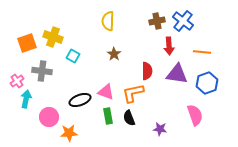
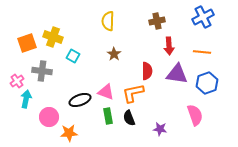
blue cross: moved 20 px right, 4 px up; rotated 25 degrees clockwise
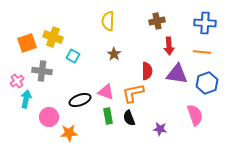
blue cross: moved 2 px right, 6 px down; rotated 30 degrees clockwise
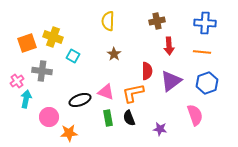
purple triangle: moved 6 px left, 7 px down; rotated 45 degrees counterclockwise
green rectangle: moved 2 px down
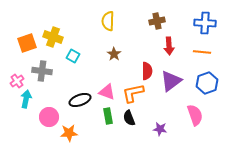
pink triangle: moved 1 px right
green rectangle: moved 2 px up
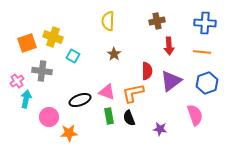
green rectangle: moved 1 px right
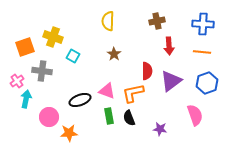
blue cross: moved 2 px left, 1 px down
orange square: moved 2 px left, 4 px down
pink triangle: moved 1 px up
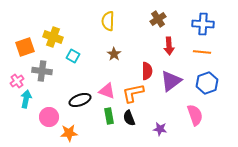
brown cross: moved 1 px right, 2 px up; rotated 21 degrees counterclockwise
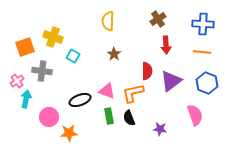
red arrow: moved 3 px left, 1 px up
blue hexagon: rotated 20 degrees counterclockwise
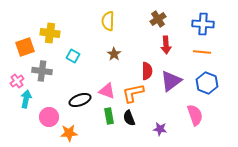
yellow cross: moved 3 px left, 4 px up; rotated 12 degrees counterclockwise
